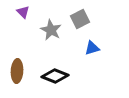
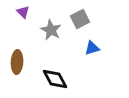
brown ellipse: moved 9 px up
black diamond: moved 3 px down; rotated 40 degrees clockwise
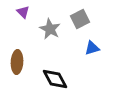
gray star: moved 1 px left, 1 px up
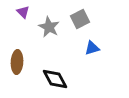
gray star: moved 1 px left, 2 px up
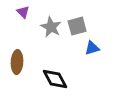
gray square: moved 3 px left, 7 px down; rotated 12 degrees clockwise
gray star: moved 2 px right
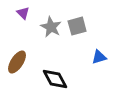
purple triangle: moved 1 px down
blue triangle: moved 7 px right, 9 px down
brown ellipse: rotated 30 degrees clockwise
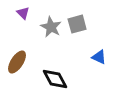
gray square: moved 2 px up
blue triangle: rotated 42 degrees clockwise
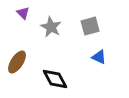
gray square: moved 13 px right, 2 px down
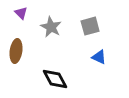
purple triangle: moved 2 px left
brown ellipse: moved 1 px left, 11 px up; rotated 25 degrees counterclockwise
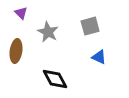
gray star: moved 3 px left, 5 px down
